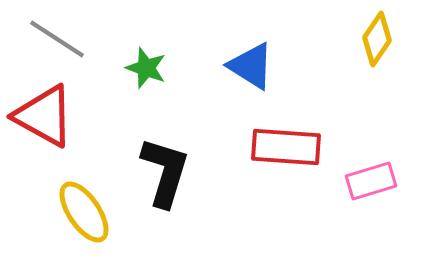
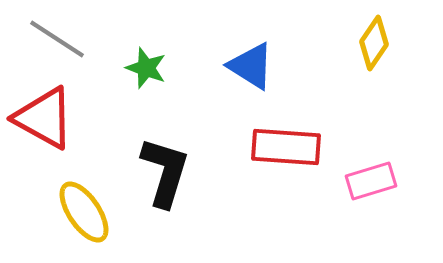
yellow diamond: moved 3 px left, 4 px down
red triangle: moved 2 px down
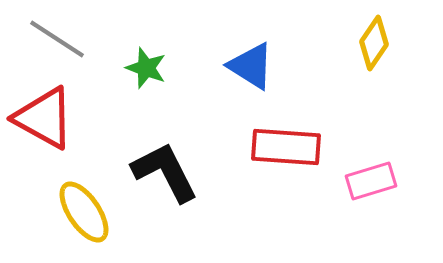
black L-shape: rotated 44 degrees counterclockwise
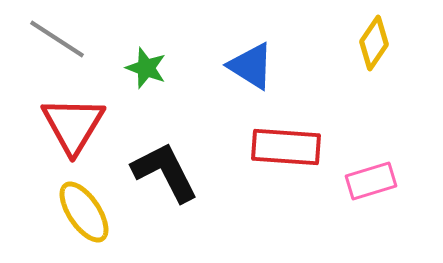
red triangle: moved 29 px right, 7 px down; rotated 32 degrees clockwise
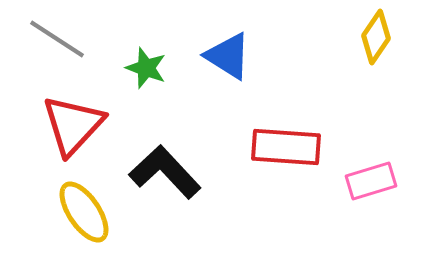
yellow diamond: moved 2 px right, 6 px up
blue triangle: moved 23 px left, 10 px up
red triangle: rotated 12 degrees clockwise
black L-shape: rotated 16 degrees counterclockwise
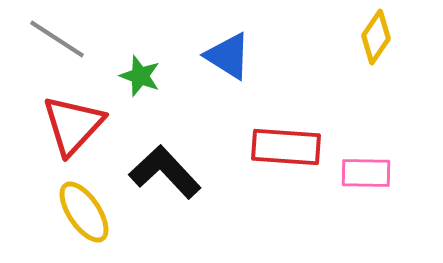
green star: moved 6 px left, 8 px down
pink rectangle: moved 5 px left, 8 px up; rotated 18 degrees clockwise
